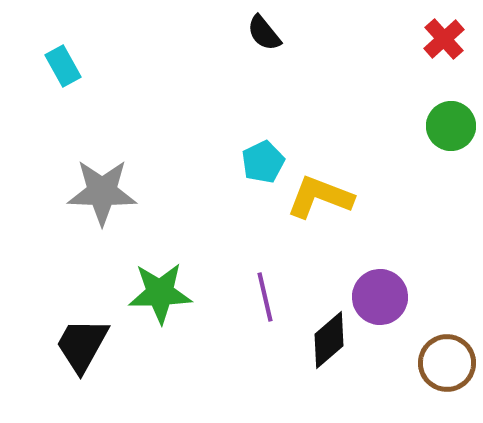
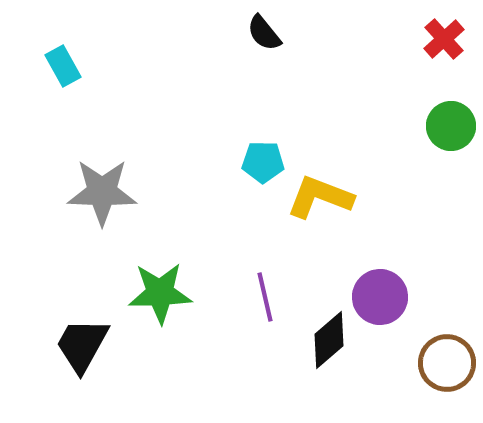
cyan pentagon: rotated 27 degrees clockwise
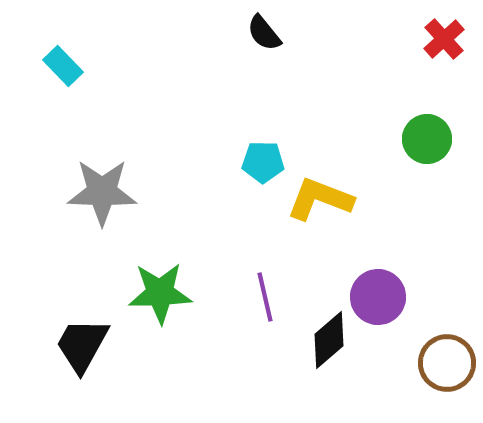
cyan rectangle: rotated 15 degrees counterclockwise
green circle: moved 24 px left, 13 px down
yellow L-shape: moved 2 px down
purple circle: moved 2 px left
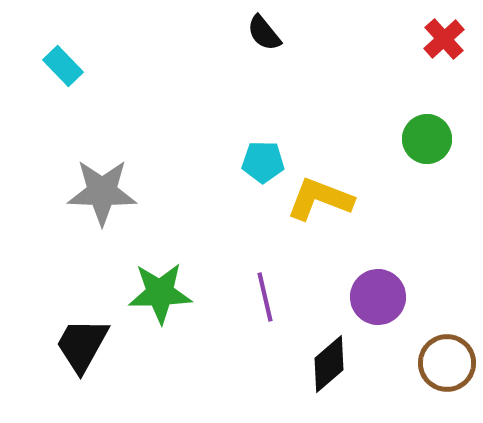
black diamond: moved 24 px down
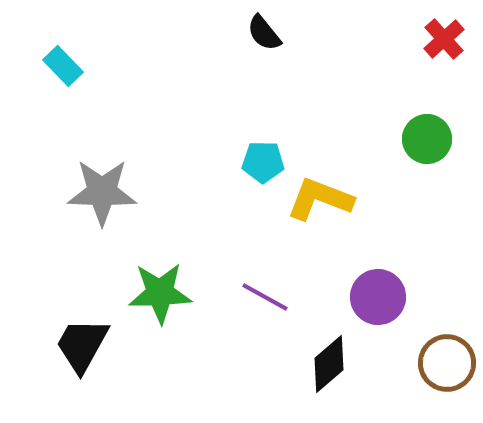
purple line: rotated 48 degrees counterclockwise
